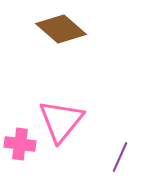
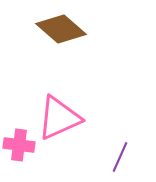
pink triangle: moved 2 px left, 3 px up; rotated 27 degrees clockwise
pink cross: moved 1 px left, 1 px down
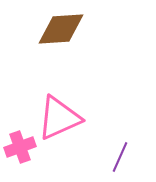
brown diamond: rotated 45 degrees counterclockwise
pink cross: moved 1 px right, 2 px down; rotated 28 degrees counterclockwise
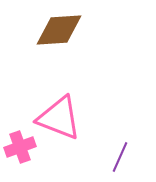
brown diamond: moved 2 px left, 1 px down
pink triangle: rotated 45 degrees clockwise
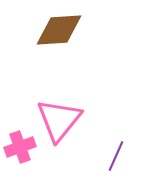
pink triangle: moved 2 px down; rotated 48 degrees clockwise
purple line: moved 4 px left, 1 px up
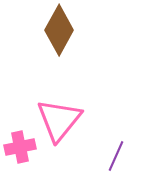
brown diamond: rotated 57 degrees counterclockwise
pink cross: rotated 8 degrees clockwise
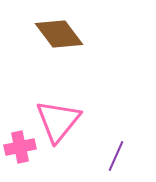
brown diamond: moved 4 px down; rotated 66 degrees counterclockwise
pink triangle: moved 1 px left, 1 px down
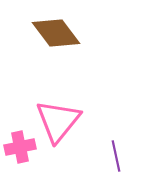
brown diamond: moved 3 px left, 1 px up
purple line: rotated 36 degrees counterclockwise
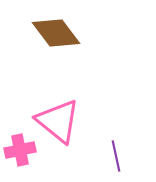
pink triangle: rotated 30 degrees counterclockwise
pink cross: moved 3 px down
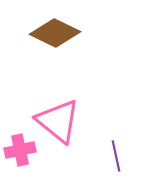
brown diamond: moved 1 px left; rotated 27 degrees counterclockwise
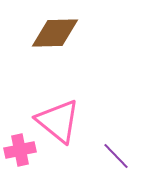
brown diamond: rotated 27 degrees counterclockwise
purple line: rotated 32 degrees counterclockwise
